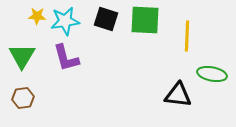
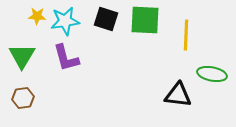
yellow line: moved 1 px left, 1 px up
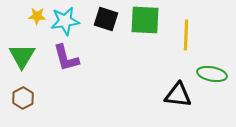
brown hexagon: rotated 20 degrees counterclockwise
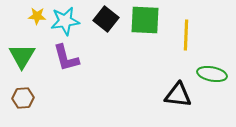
black square: rotated 20 degrees clockwise
brown hexagon: rotated 25 degrees clockwise
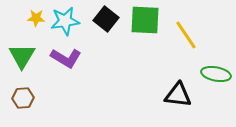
yellow star: moved 1 px left, 2 px down
yellow line: rotated 36 degrees counterclockwise
purple L-shape: rotated 44 degrees counterclockwise
green ellipse: moved 4 px right
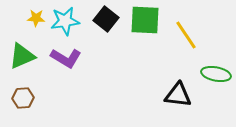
green triangle: rotated 36 degrees clockwise
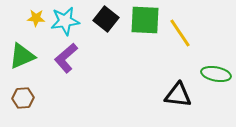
yellow line: moved 6 px left, 2 px up
purple L-shape: rotated 108 degrees clockwise
